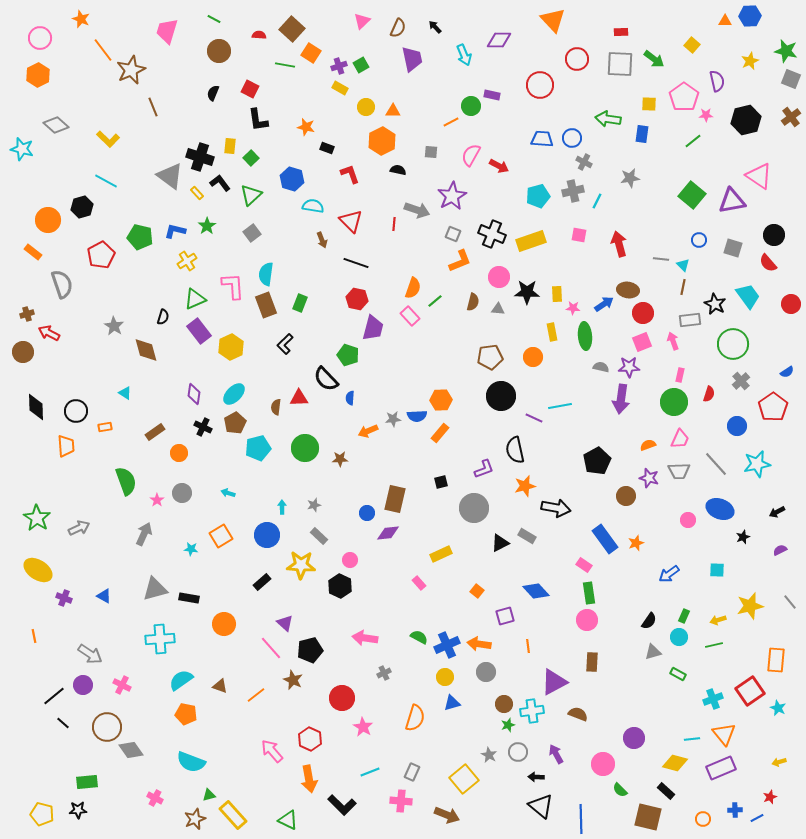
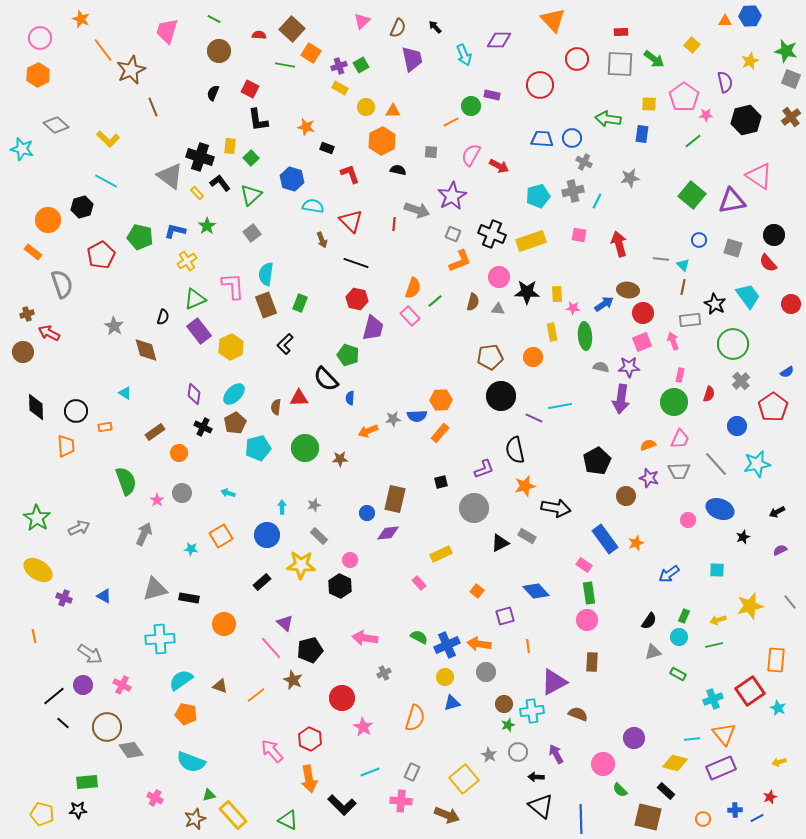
purple semicircle at (717, 81): moved 8 px right, 1 px down
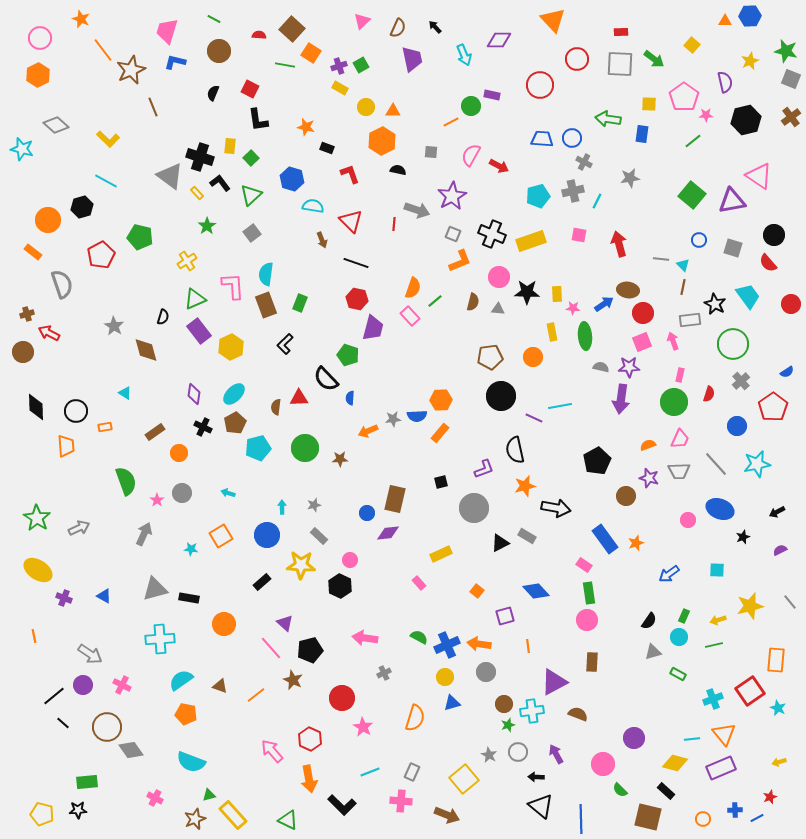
blue L-shape at (175, 231): moved 169 px up
